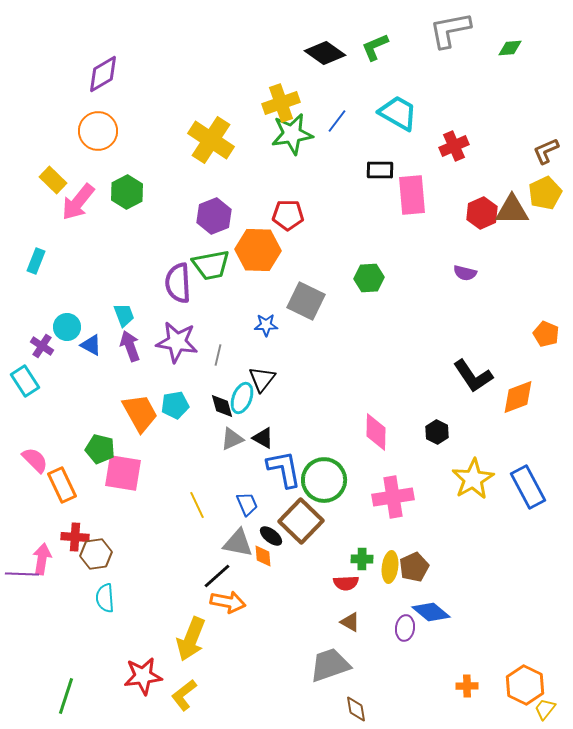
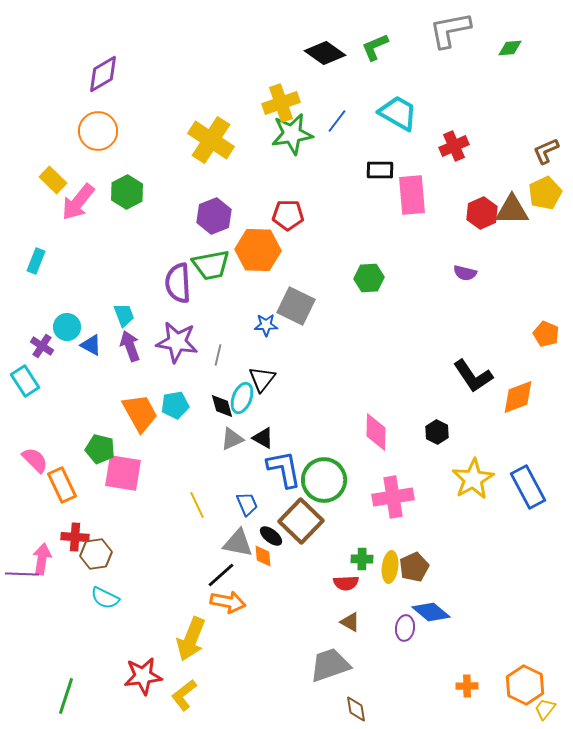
gray square at (306, 301): moved 10 px left, 5 px down
black line at (217, 576): moved 4 px right, 1 px up
cyan semicircle at (105, 598): rotated 60 degrees counterclockwise
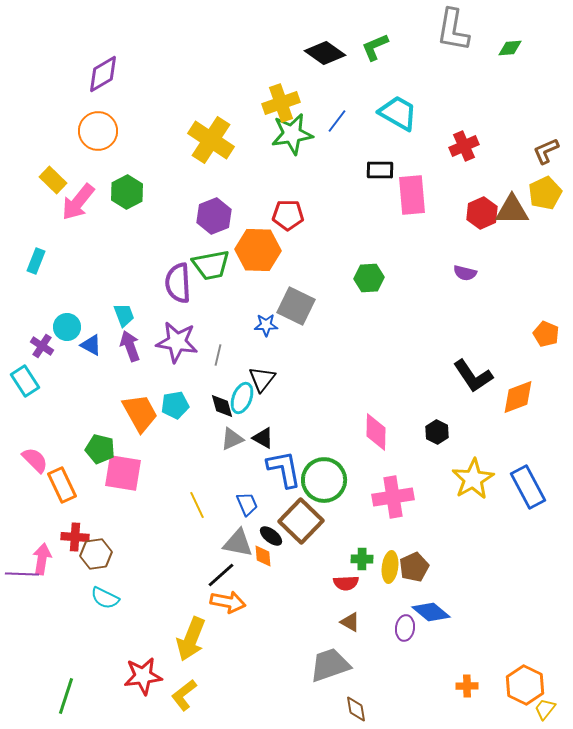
gray L-shape at (450, 30): moved 3 px right; rotated 69 degrees counterclockwise
red cross at (454, 146): moved 10 px right
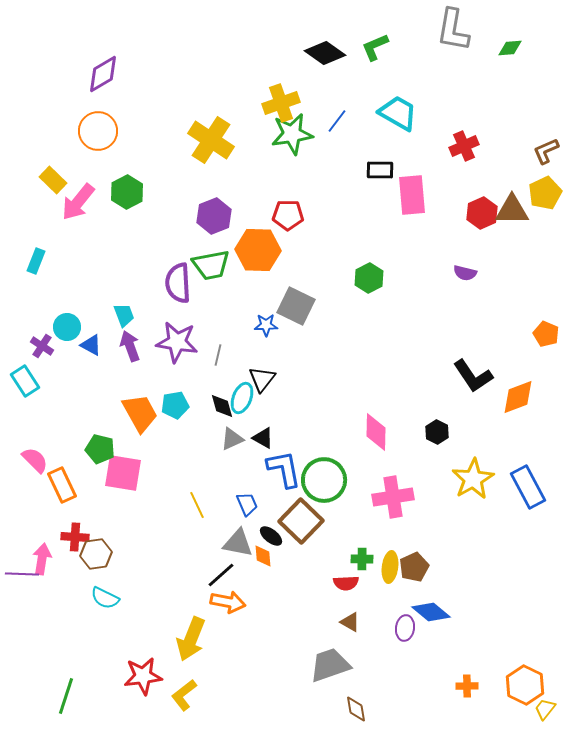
green hexagon at (369, 278): rotated 24 degrees counterclockwise
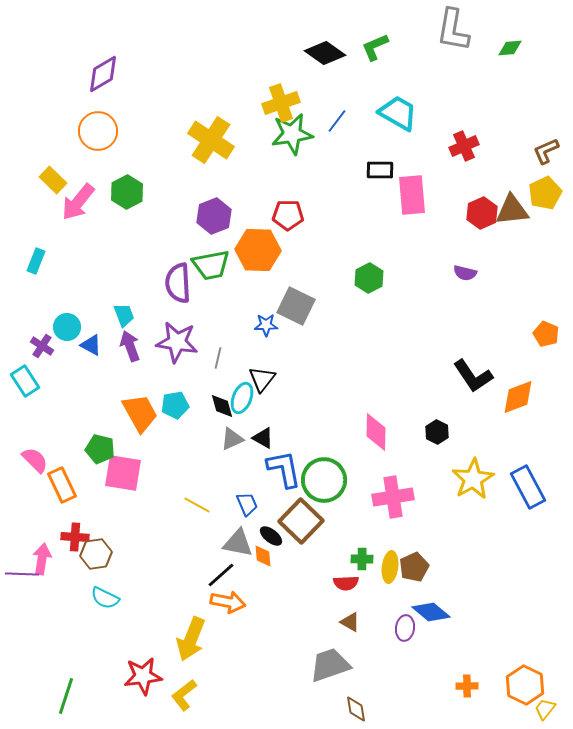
brown triangle at (512, 210): rotated 6 degrees counterclockwise
gray line at (218, 355): moved 3 px down
yellow line at (197, 505): rotated 36 degrees counterclockwise
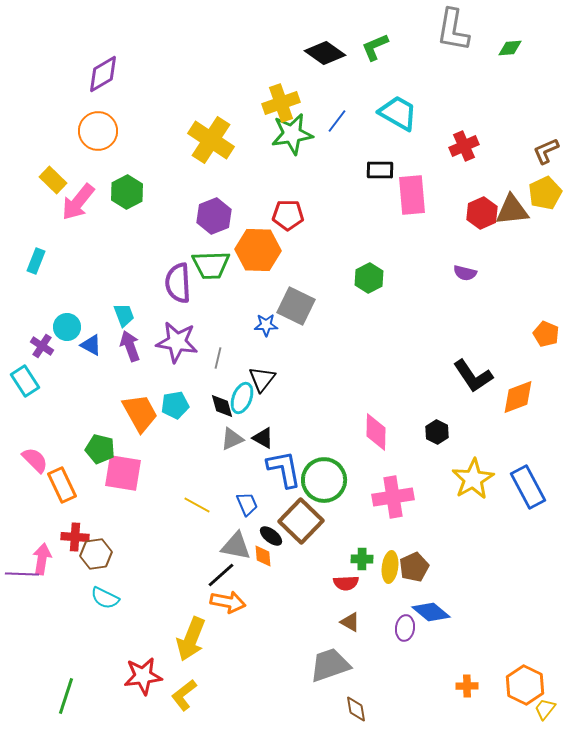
green trapezoid at (211, 265): rotated 9 degrees clockwise
gray triangle at (238, 543): moved 2 px left, 3 px down
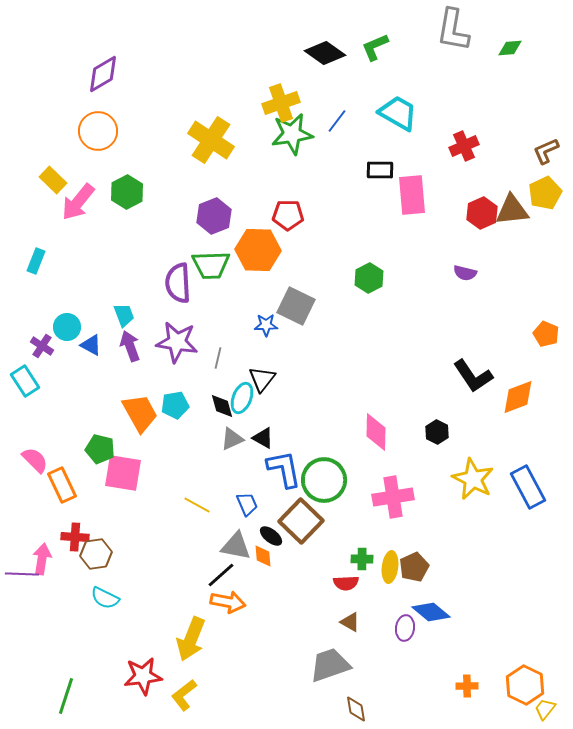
yellow star at (473, 479): rotated 15 degrees counterclockwise
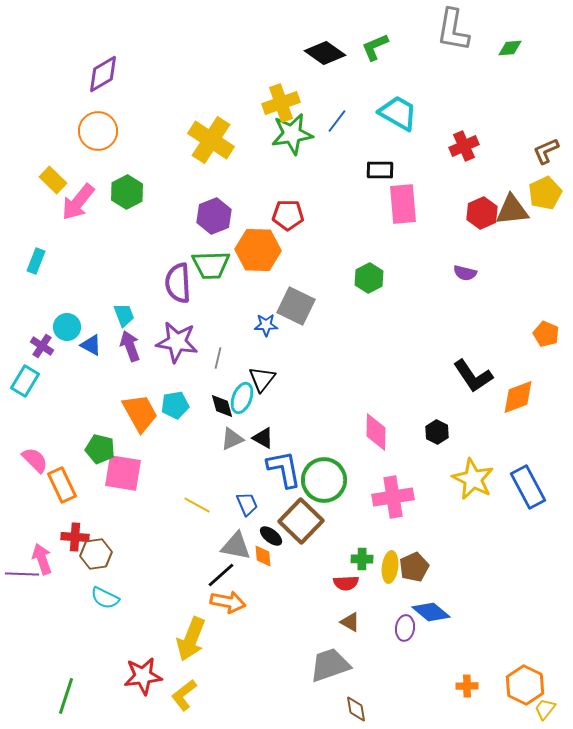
pink rectangle at (412, 195): moved 9 px left, 9 px down
cyan rectangle at (25, 381): rotated 64 degrees clockwise
pink arrow at (42, 559): rotated 28 degrees counterclockwise
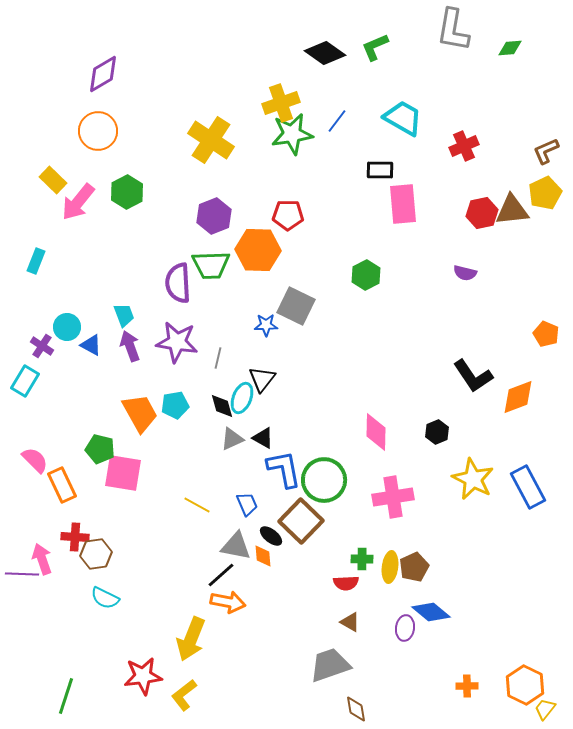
cyan trapezoid at (398, 113): moved 5 px right, 5 px down
red hexagon at (482, 213): rotated 12 degrees clockwise
green hexagon at (369, 278): moved 3 px left, 3 px up
black hexagon at (437, 432): rotated 10 degrees clockwise
